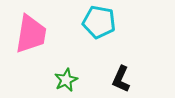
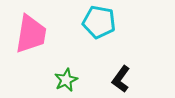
black L-shape: rotated 12 degrees clockwise
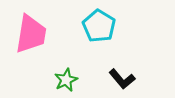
cyan pentagon: moved 4 px down; rotated 20 degrees clockwise
black L-shape: moved 1 px right; rotated 76 degrees counterclockwise
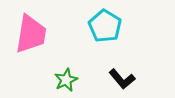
cyan pentagon: moved 6 px right
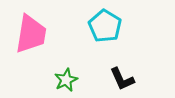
black L-shape: rotated 16 degrees clockwise
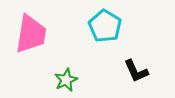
black L-shape: moved 14 px right, 8 px up
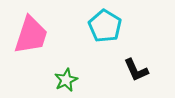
pink trapezoid: moved 1 px down; rotated 9 degrees clockwise
black L-shape: moved 1 px up
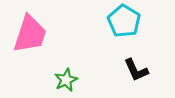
cyan pentagon: moved 19 px right, 5 px up
pink trapezoid: moved 1 px left, 1 px up
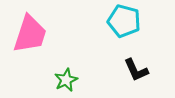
cyan pentagon: rotated 16 degrees counterclockwise
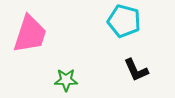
green star: rotated 25 degrees clockwise
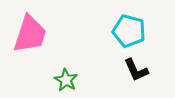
cyan pentagon: moved 5 px right, 10 px down
green star: rotated 30 degrees clockwise
